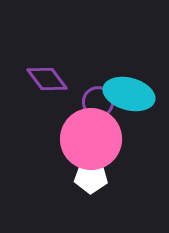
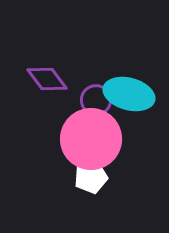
purple circle: moved 2 px left, 2 px up
white pentagon: rotated 16 degrees counterclockwise
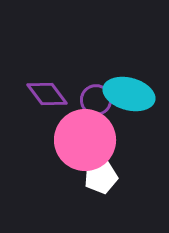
purple diamond: moved 15 px down
pink circle: moved 6 px left, 1 px down
white pentagon: moved 10 px right
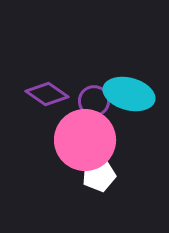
purple diamond: rotated 18 degrees counterclockwise
purple circle: moved 2 px left, 1 px down
white pentagon: moved 2 px left, 2 px up
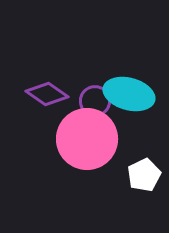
purple circle: moved 1 px right
pink circle: moved 2 px right, 1 px up
white pentagon: moved 45 px right; rotated 12 degrees counterclockwise
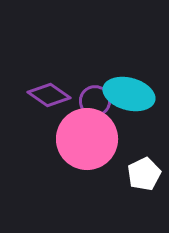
purple diamond: moved 2 px right, 1 px down
white pentagon: moved 1 px up
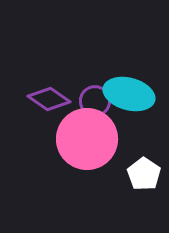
purple diamond: moved 4 px down
white pentagon: rotated 12 degrees counterclockwise
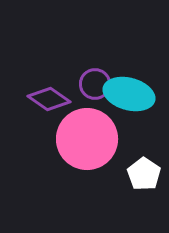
purple circle: moved 17 px up
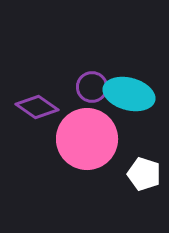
purple circle: moved 3 px left, 3 px down
purple diamond: moved 12 px left, 8 px down
white pentagon: rotated 16 degrees counterclockwise
